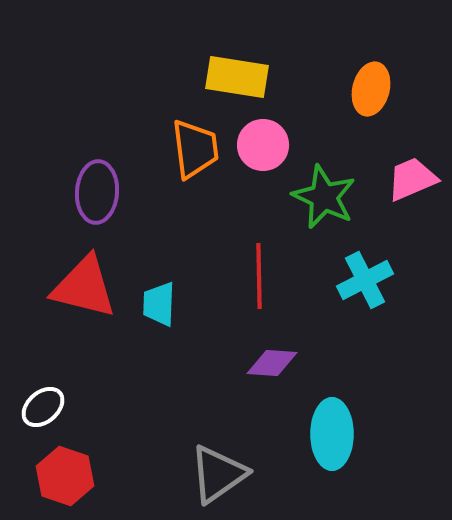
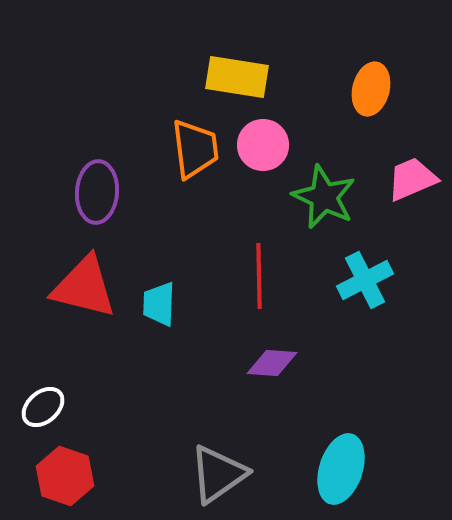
cyan ellipse: moved 9 px right, 35 px down; rotated 18 degrees clockwise
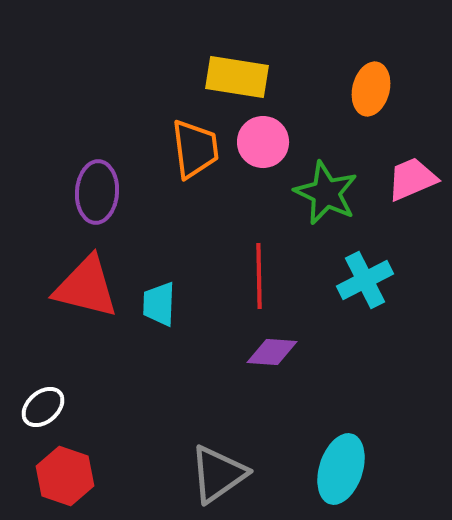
pink circle: moved 3 px up
green star: moved 2 px right, 4 px up
red triangle: moved 2 px right
purple diamond: moved 11 px up
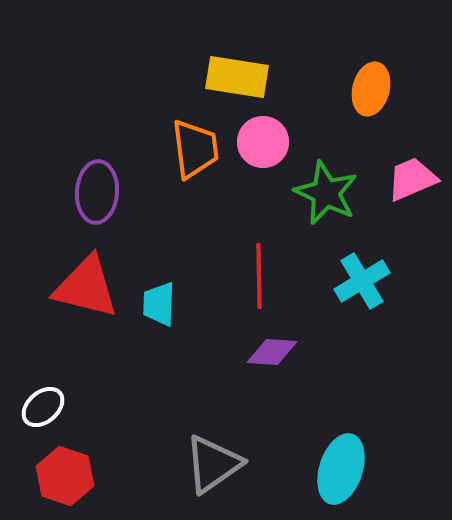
cyan cross: moved 3 px left, 1 px down; rotated 4 degrees counterclockwise
gray triangle: moved 5 px left, 10 px up
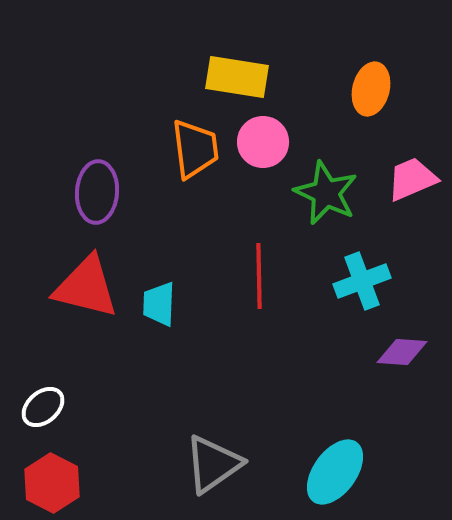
cyan cross: rotated 10 degrees clockwise
purple diamond: moved 130 px right
cyan ellipse: moved 6 px left, 3 px down; rotated 18 degrees clockwise
red hexagon: moved 13 px left, 7 px down; rotated 8 degrees clockwise
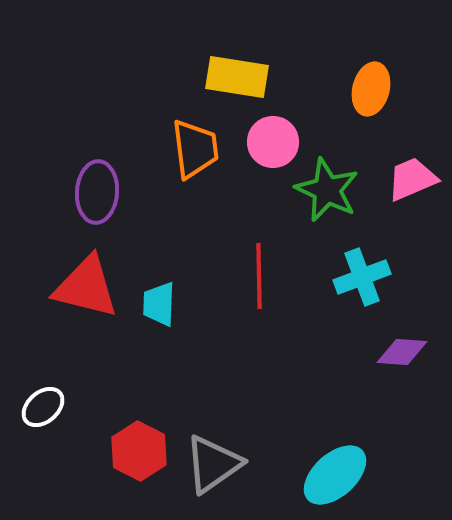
pink circle: moved 10 px right
green star: moved 1 px right, 3 px up
cyan cross: moved 4 px up
cyan ellipse: moved 3 px down; rotated 12 degrees clockwise
red hexagon: moved 87 px right, 32 px up
